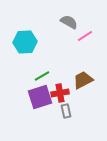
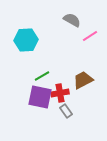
gray semicircle: moved 3 px right, 2 px up
pink line: moved 5 px right
cyan hexagon: moved 1 px right, 2 px up
purple square: rotated 30 degrees clockwise
gray rectangle: rotated 24 degrees counterclockwise
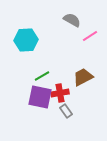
brown trapezoid: moved 3 px up
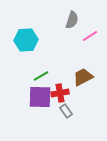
gray semicircle: rotated 78 degrees clockwise
green line: moved 1 px left
purple square: rotated 10 degrees counterclockwise
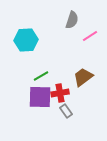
brown trapezoid: rotated 10 degrees counterclockwise
